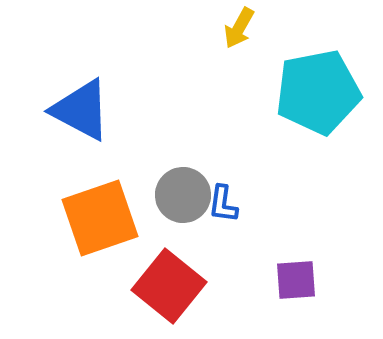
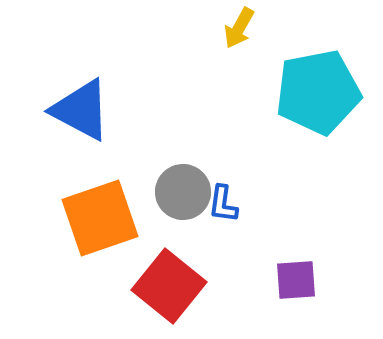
gray circle: moved 3 px up
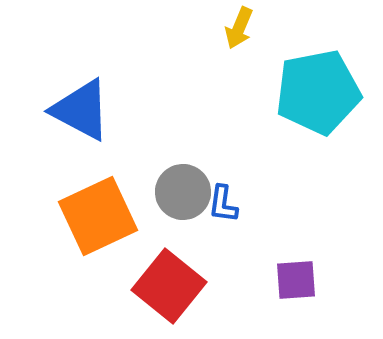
yellow arrow: rotated 6 degrees counterclockwise
orange square: moved 2 px left, 2 px up; rotated 6 degrees counterclockwise
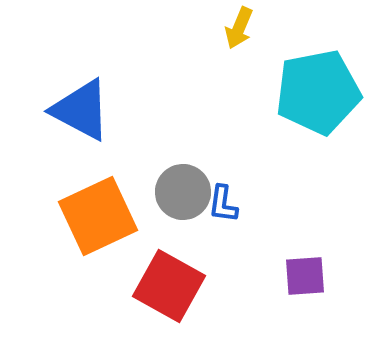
purple square: moved 9 px right, 4 px up
red square: rotated 10 degrees counterclockwise
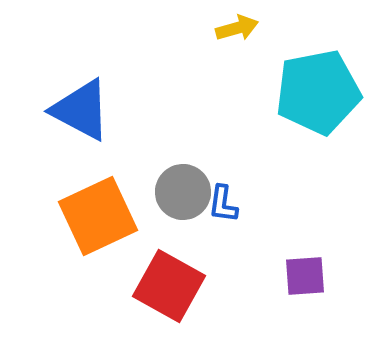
yellow arrow: moved 2 px left; rotated 129 degrees counterclockwise
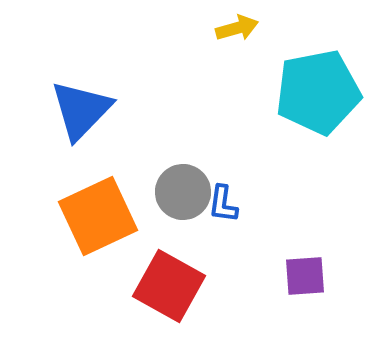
blue triangle: rotated 46 degrees clockwise
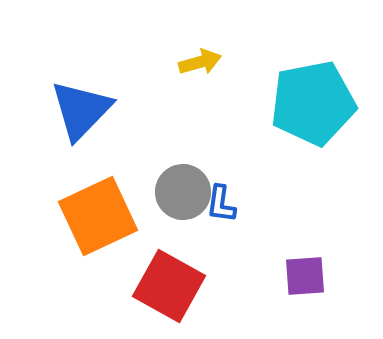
yellow arrow: moved 37 px left, 34 px down
cyan pentagon: moved 5 px left, 11 px down
blue L-shape: moved 2 px left
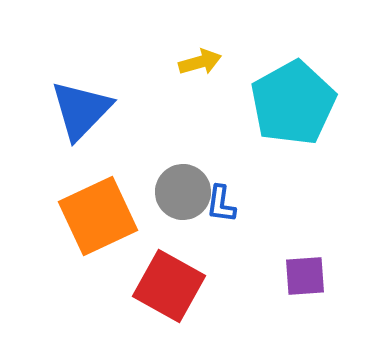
cyan pentagon: moved 20 px left; rotated 18 degrees counterclockwise
